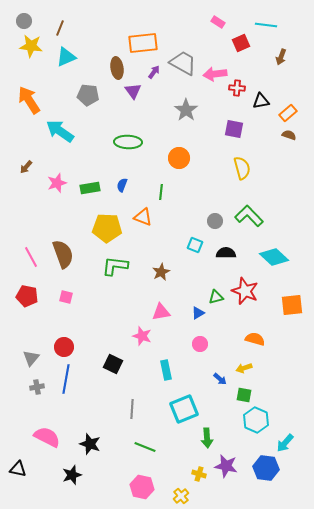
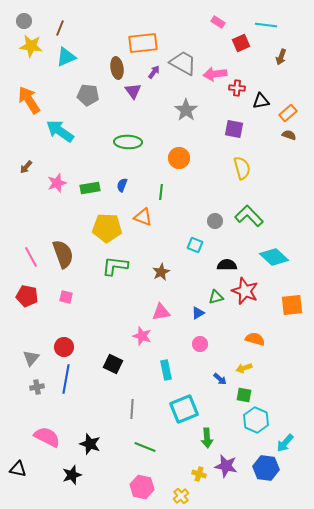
black semicircle at (226, 253): moved 1 px right, 12 px down
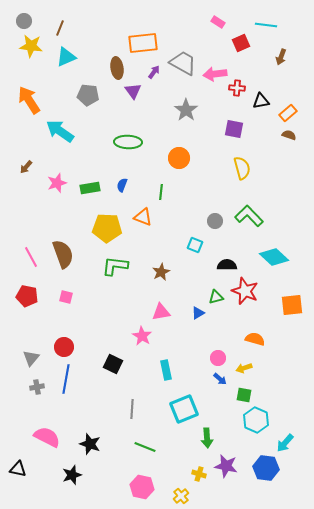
pink star at (142, 336): rotated 12 degrees clockwise
pink circle at (200, 344): moved 18 px right, 14 px down
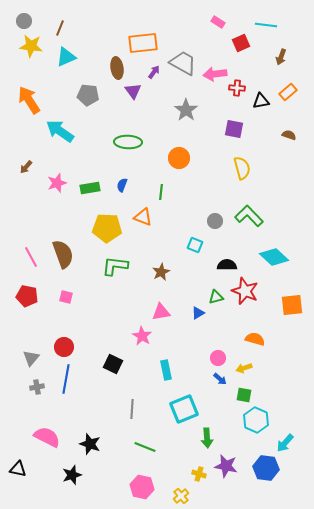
orange rectangle at (288, 113): moved 21 px up
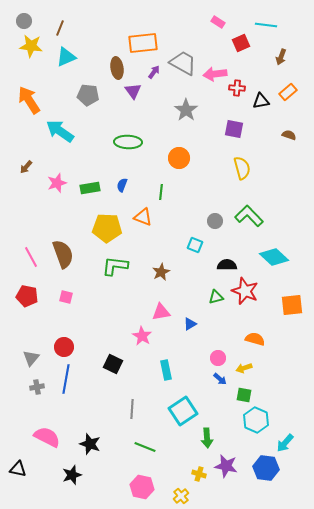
blue triangle at (198, 313): moved 8 px left, 11 px down
cyan square at (184, 409): moved 1 px left, 2 px down; rotated 12 degrees counterclockwise
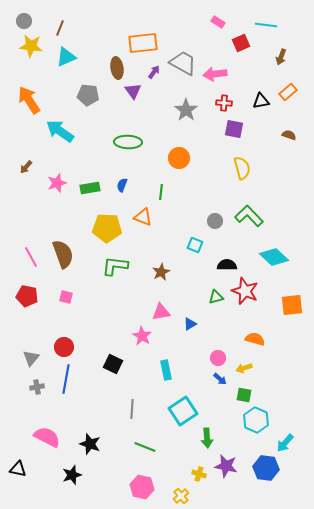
red cross at (237, 88): moved 13 px left, 15 px down
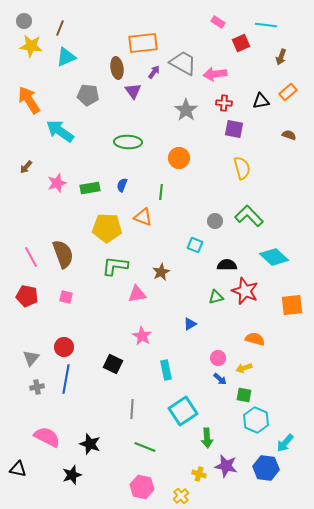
pink triangle at (161, 312): moved 24 px left, 18 px up
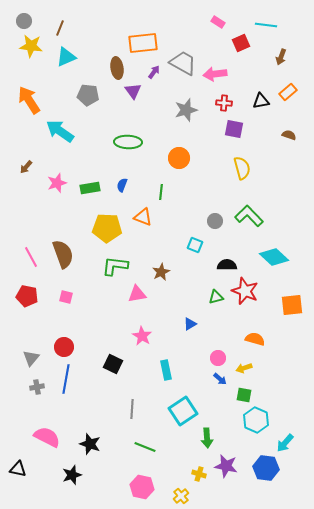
gray star at (186, 110): rotated 20 degrees clockwise
